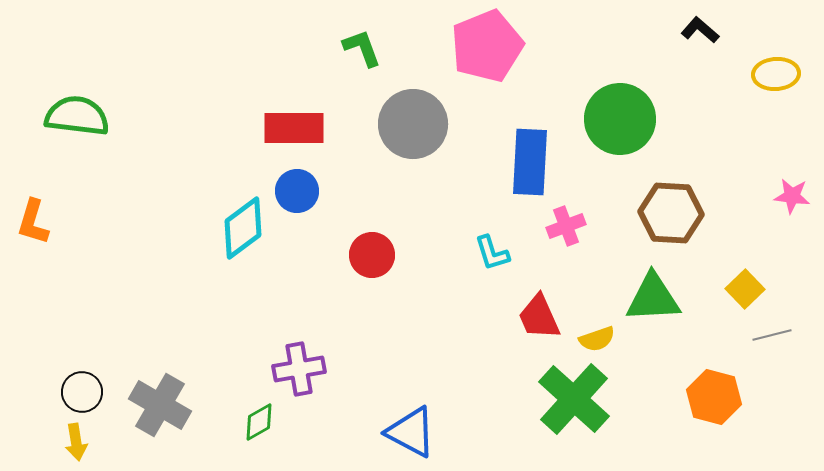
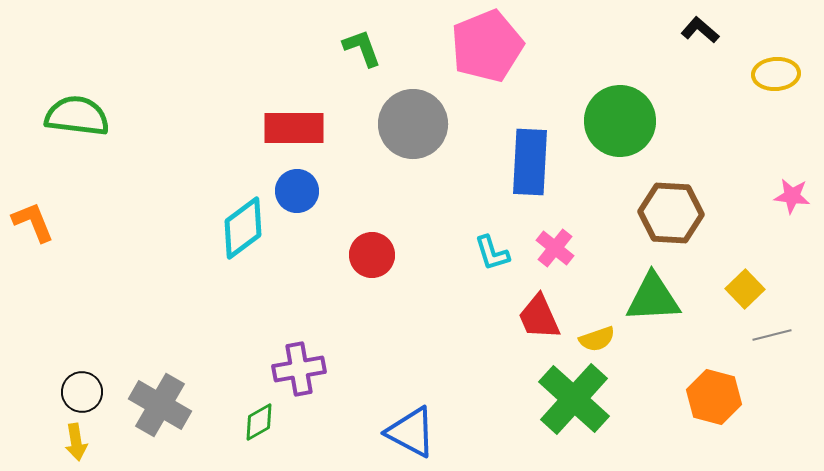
green circle: moved 2 px down
orange L-shape: rotated 141 degrees clockwise
pink cross: moved 11 px left, 22 px down; rotated 30 degrees counterclockwise
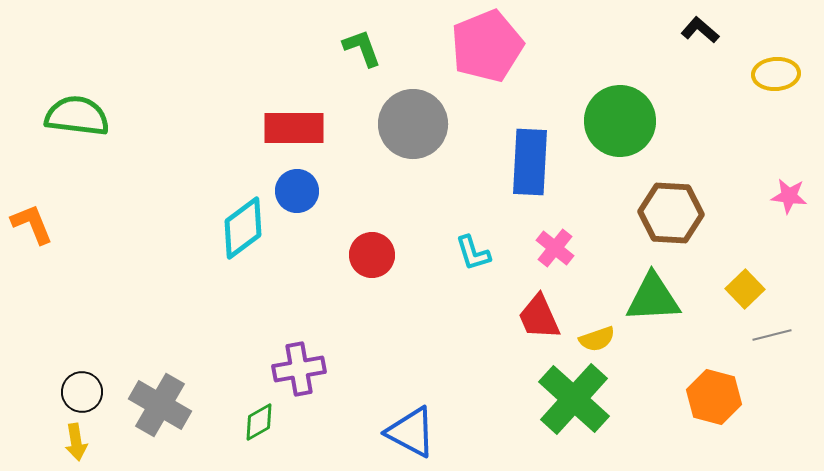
pink star: moved 3 px left
orange L-shape: moved 1 px left, 2 px down
cyan L-shape: moved 19 px left
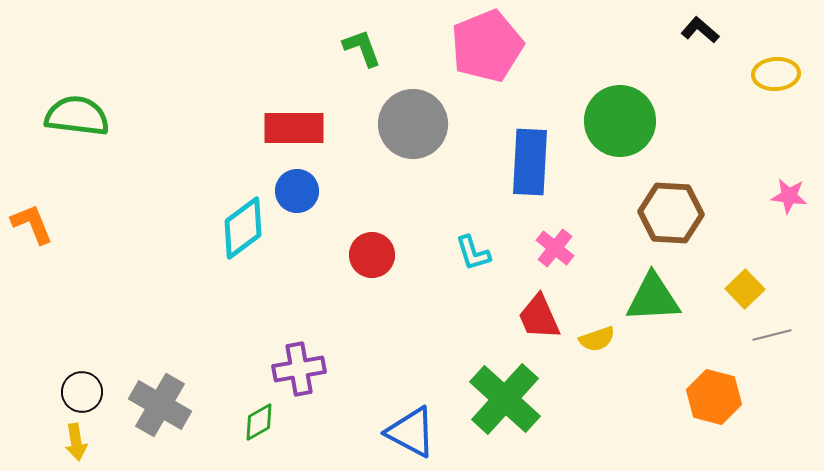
green cross: moved 69 px left
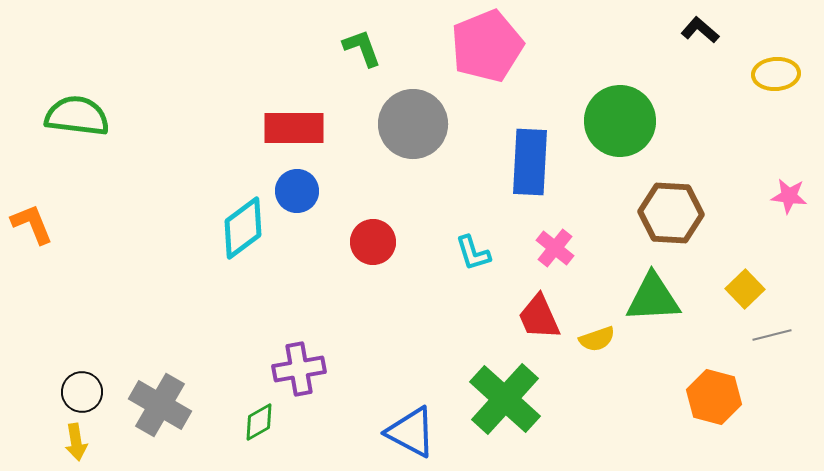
red circle: moved 1 px right, 13 px up
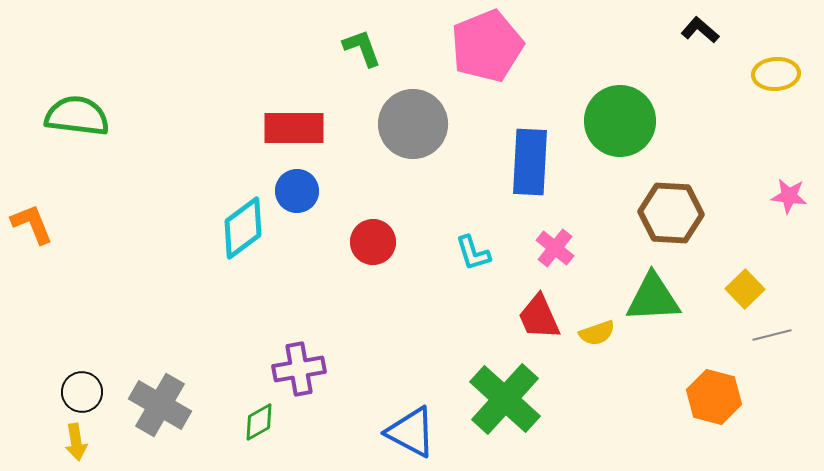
yellow semicircle: moved 6 px up
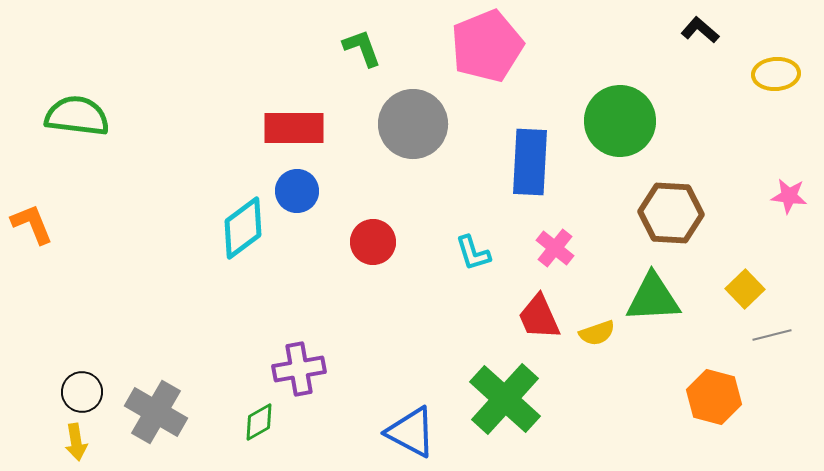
gray cross: moved 4 px left, 7 px down
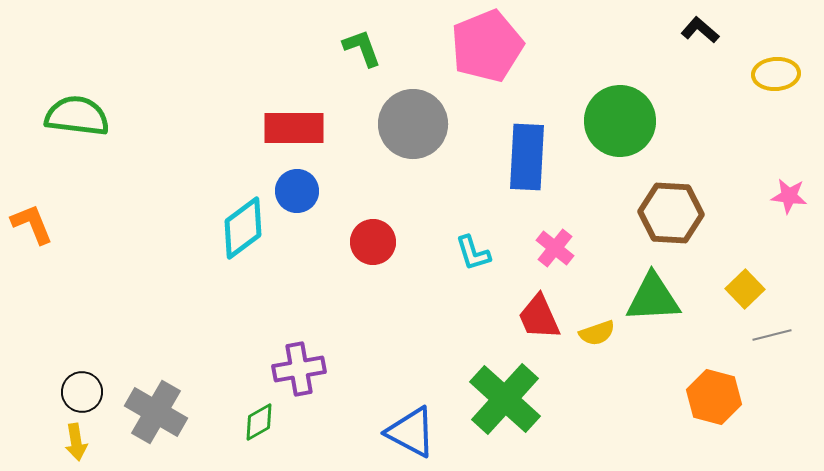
blue rectangle: moved 3 px left, 5 px up
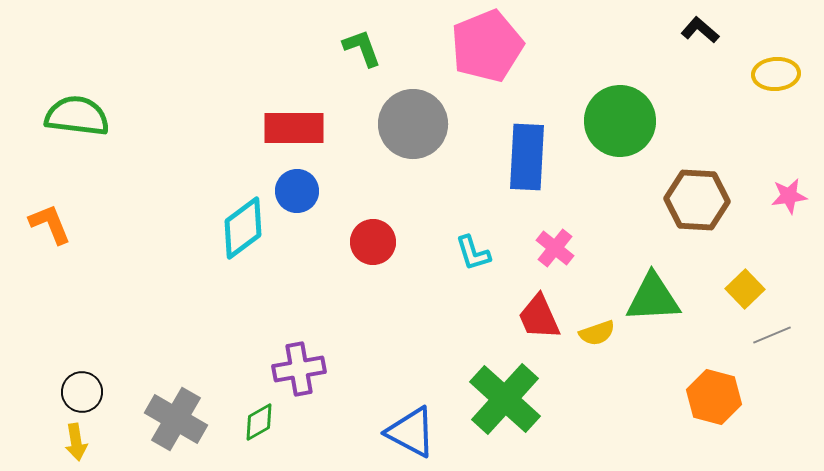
pink star: rotated 15 degrees counterclockwise
brown hexagon: moved 26 px right, 13 px up
orange L-shape: moved 18 px right
gray line: rotated 9 degrees counterclockwise
gray cross: moved 20 px right, 7 px down
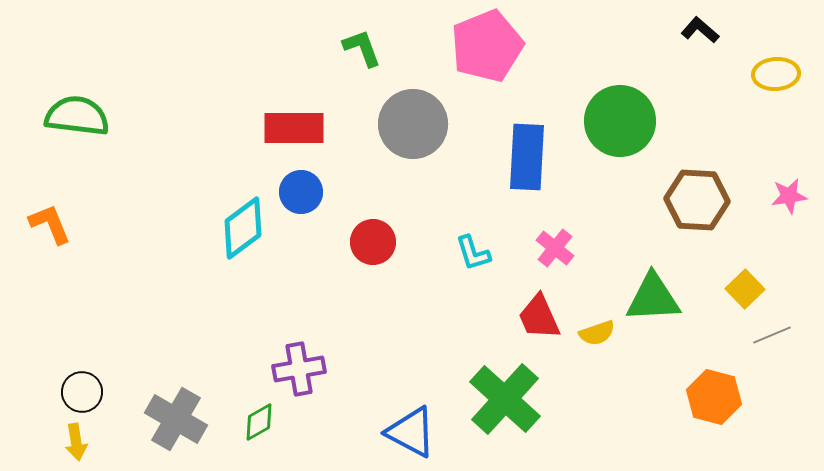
blue circle: moved 4 px right, 1 px down
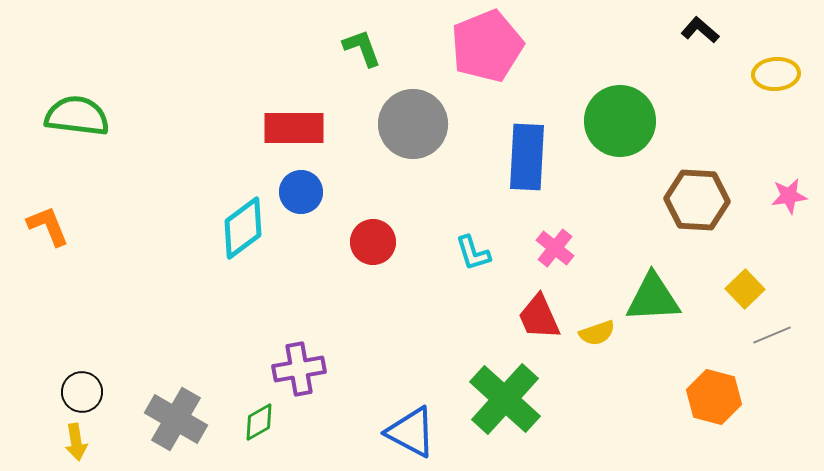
orange L-shape: moved 2 px left, 2 px down
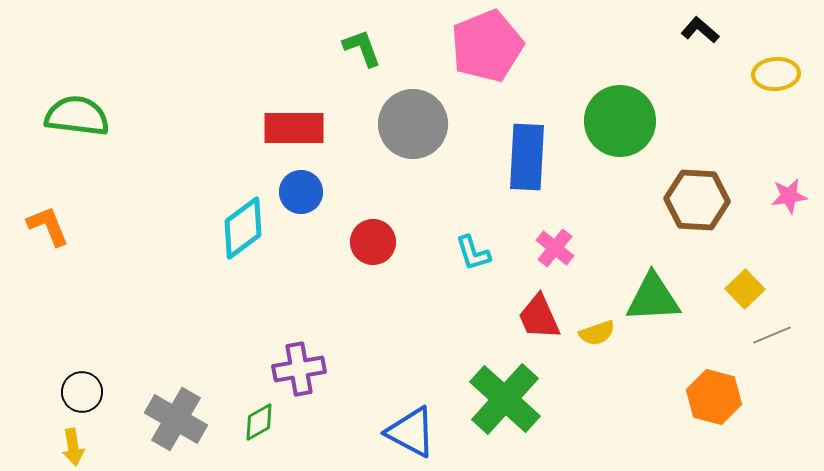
yellow arrow: moved 3 px left, 5 px down
